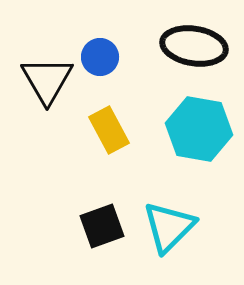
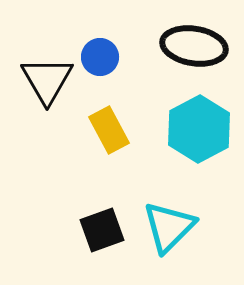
cyan hexagon: rotated 22 degrees clockwise
black square: moved 4 px down
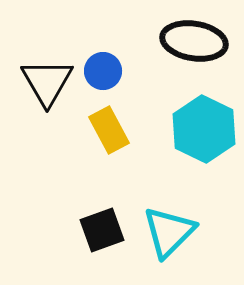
black ellipse: moved 5 px up
blue circle: moved 3 px right, 14 px down
black triangle: moved 2 px down
cyan hexagon: moved 5 px right; rotated 6 degrees counterclockwise
cyan triangle: moved 5 px down
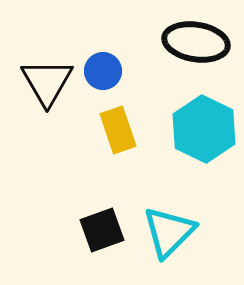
black ellipse: moved 2 px right, 1 px down
yellow rectangle: moved 9 px right; rotated 9 degrees clockwise
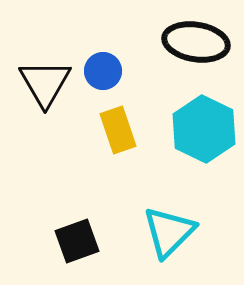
black triangle: moved 2 px left, 1 px down
black square: moved 25 px left, 11 px down
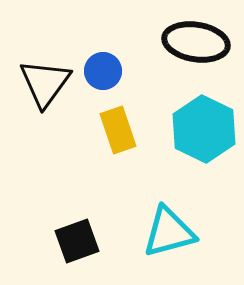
black triangle: rotated 6 degrees clockwise
cyan triangle: rotated 30 degrees clockwise
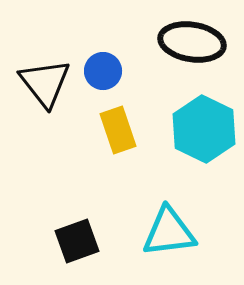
black ellipse: moved 4 px left
black triangle: rotated 14 degrees counterclockwise
cyan triangle: rotated 8 degrees clockwise
